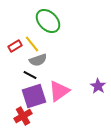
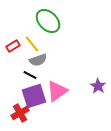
red rectangle: moved 2 px left
pink triangle: moved 2 px left
red cross: moved 3 px left, 3 px up
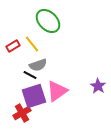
gray semicircle: moved 5 px down
red cross: moved 2 px right
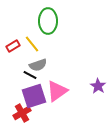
green ellipse: rotated 45 degrees clockwise
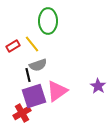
black line: moved 2 px left; rotated 48 degrees clockwise
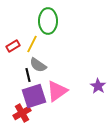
yellow line: rotated 66 degrees clockwise
gray semicircle: rotated 54 degrees clockwise
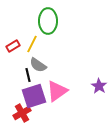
purple star: moved 1 px right
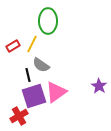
gray semicircle: moved 3 px right
pink triangle: moved 1 px left, 1 px down
red cross: moved 3 px left, 3 px down
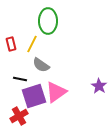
red rectangle: moved 2 px left, 2 px up; rotated 72 degrees counterclockwise
black line: moved 8 px left, 4 px down; rotated 64 degrees counterclockwise
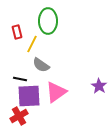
red rectangle: moved 6 px right, 12 px up
purple square: moved 5 px left; rotated 15 degrees clockwise
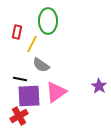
red rectangle: rotated 24 degrees clockwise
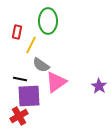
yellow line: moved 1 px left, 1 px down
pink triangle: moved 10 px up
